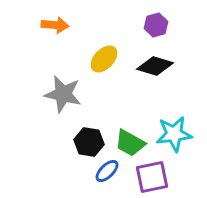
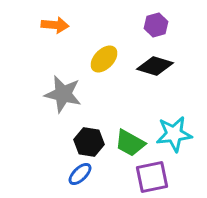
blue ellipse: moved 27 px left, 3 px down
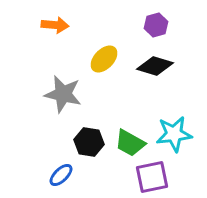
blue ellipse: moved 19 px left, 1 px down
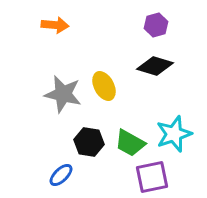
yellow ellipse: moved 27 px down; rotated 72 degrees counterclockwise
cyan star: rotated 12 degrees counterclockwise
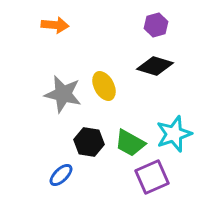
purple square: rotated 12 degrees counterclockwise
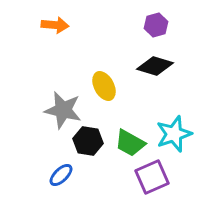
gray star: moved 16 px down
black hexagon: moved 1 px left, 1 px up
